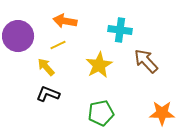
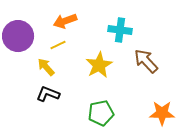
orange arrow: rotated 30 degrees counterclockwise
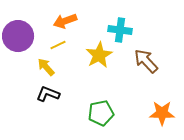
yellow star: moved 10 px up
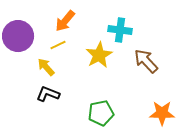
orange arrow: rotated 30 degrees counterclockwise
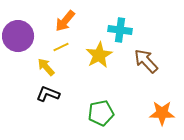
yellow line: moved 3 px right, 2 px down
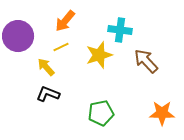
yellow star: rotated 12 degrees clockwise
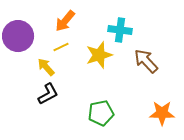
black L-shape: rotated 130 degrees clockwise
